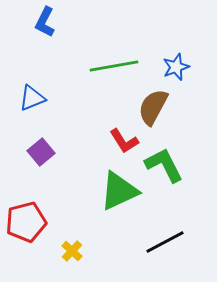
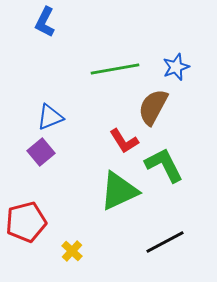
green line: moved 1 px right, 3 px down
blue triangle: moved 18 px right, 19 px down
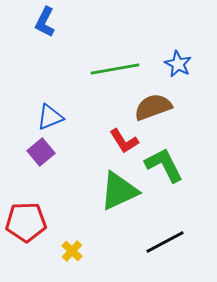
blue star: moved 2 px right, 3 px up; rotated 24 degrees counterclockwise
brown semicircle: rotated 42 degrees clockwise
red pentagon: rotated 12 degrees clockwise
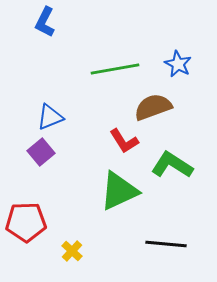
green L-shape: moved 8 px right; rotated 30 degrees counterclockwise
black line: moved 1 px right, 2 px down; rotated 33 degrees clockwise
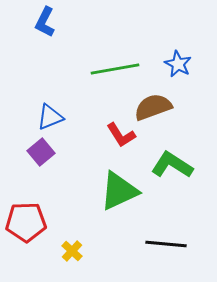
red L-shape: moved 3 px left, 6 px up
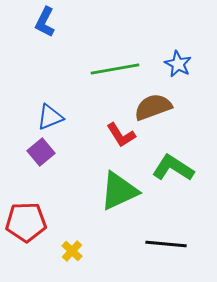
green L-shape: moved 1 px right, 3 px down
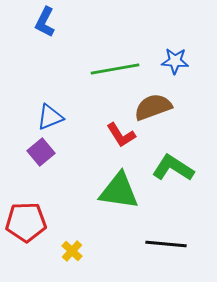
blue star: moved 3 px left, 3 px up; rotated 24 degrees counterclockwise
green triangle: rotated 33 degrees clockwise
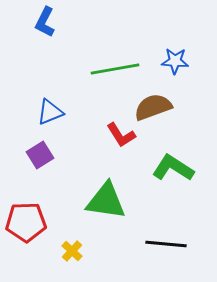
blue triangle: moved 5 px up
purple square: moved 1 px left, 3 px down; rotated 8 degrees clockwise
green triangle: moved 13 px left, 10 px down
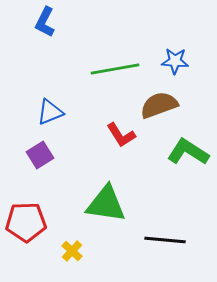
brown semicircle: moved 6 px right, 2 px up
green L-shape: moved 15 px right, 16 px up
green triangle: moved 3 px down
black line: moved 1 px left, 4 px up
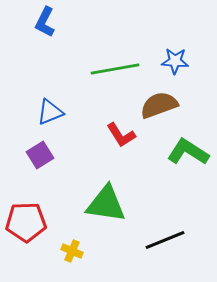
black line: rotated 27 degrees counterclockwise
yellow cross: rotated 20 degrees counterclockwise
